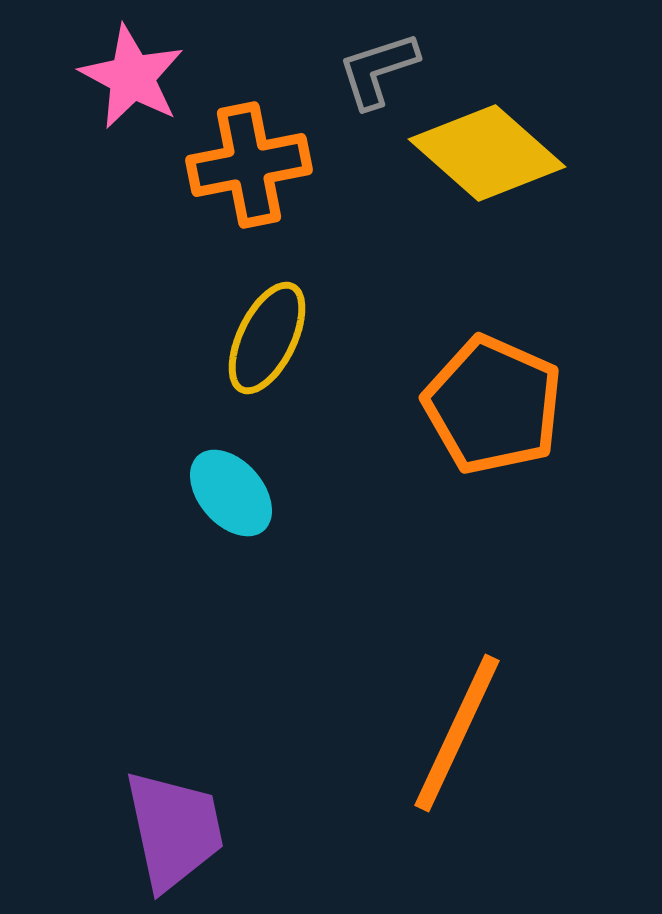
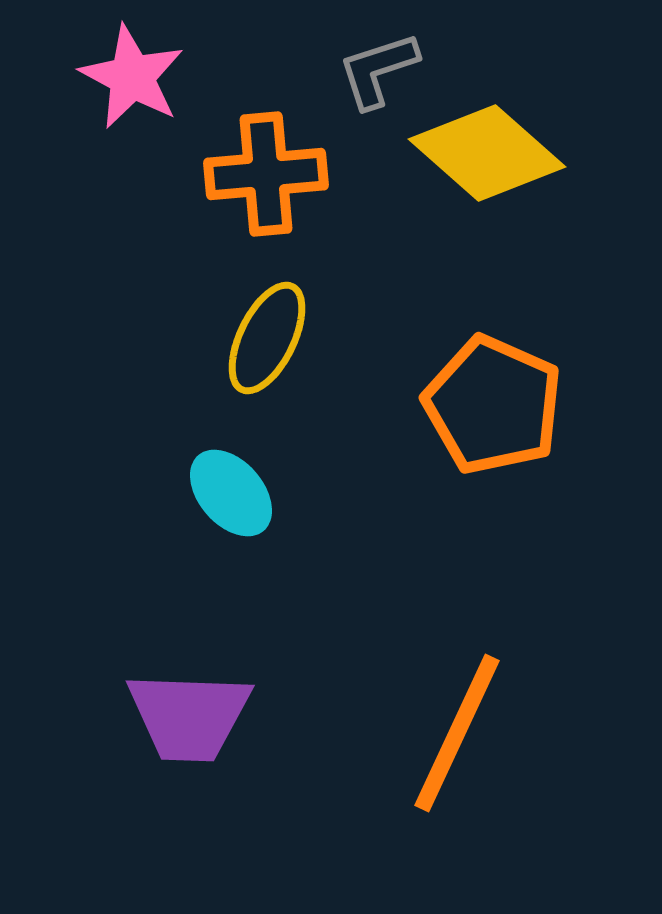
orange cross: moved 17 px right, 9 px down; rotated 6 degrees clockwise
purple trapezoid: moved 15 px right, 114 px up; rotated 104 degrees clockwise
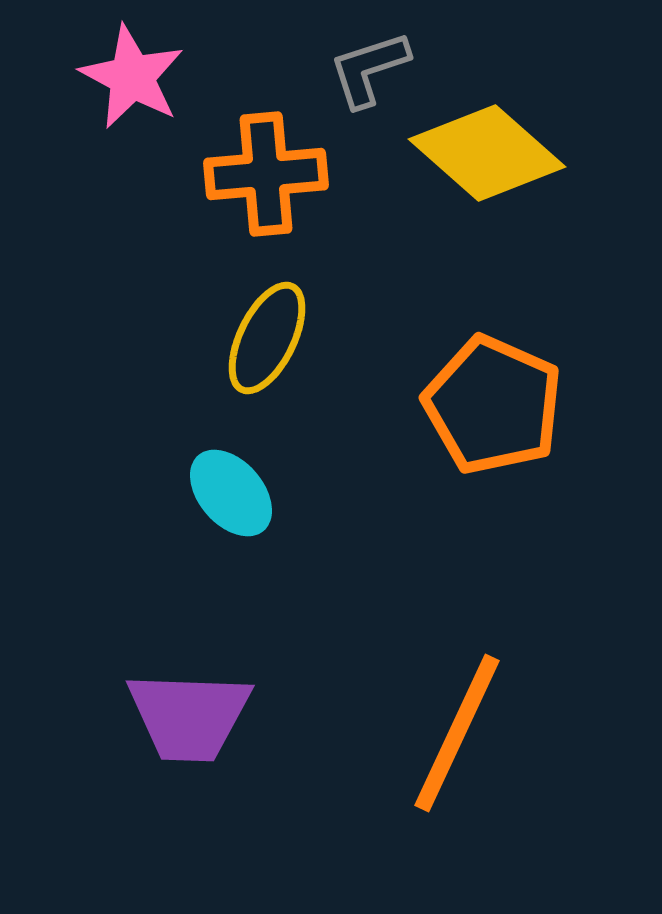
gray L-shape: moved 9 px left, 1 px up
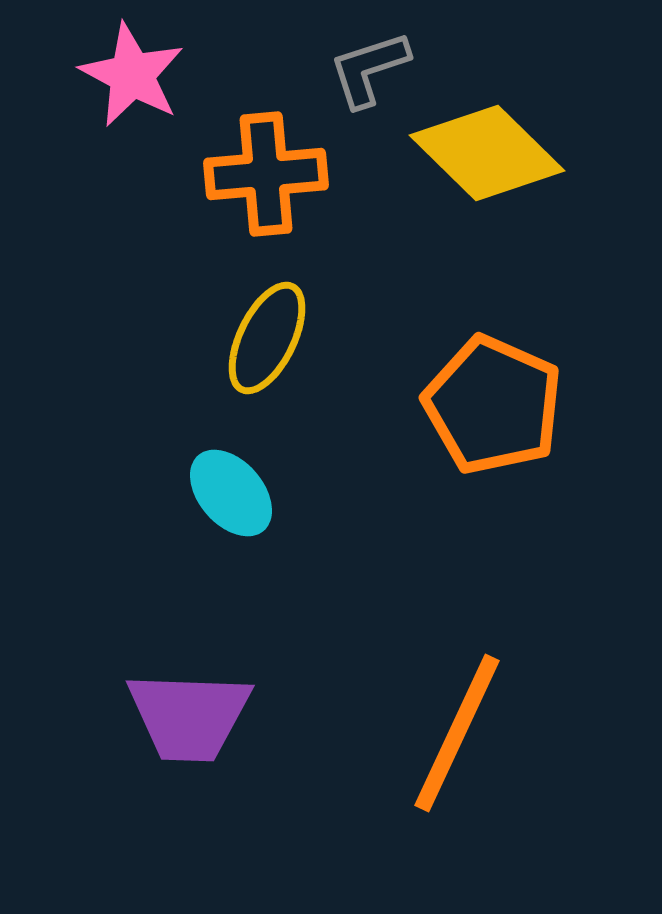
pink star: moved 2 px up
yellow diamond: rotated 3 degrees clockwise
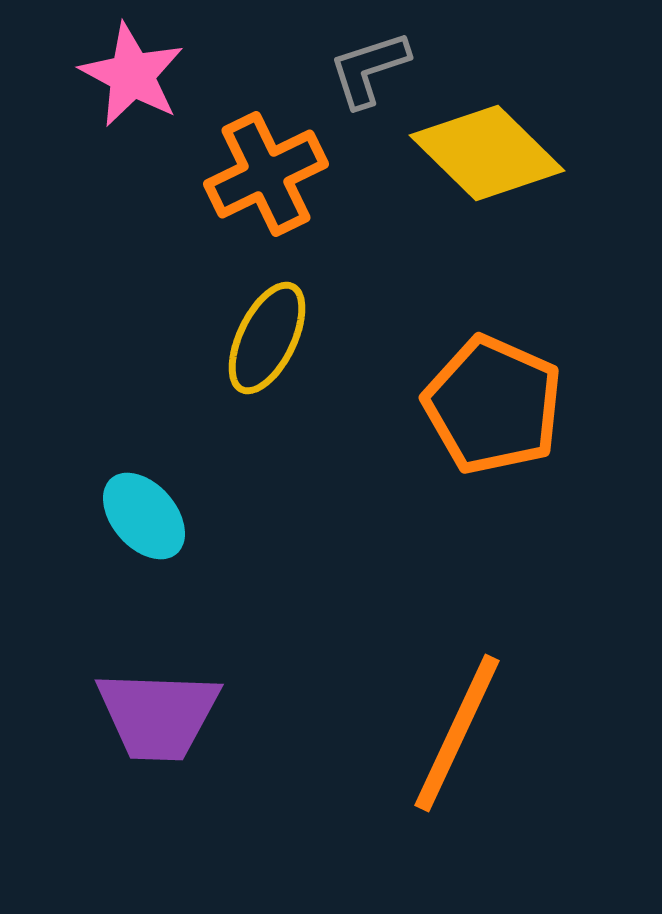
orange cross: rotated 21 degrees counterclockwise
cyan ellipse: moved 87 px left, 23 px down
purple trapezoid: moved 31 px left, 1 px up
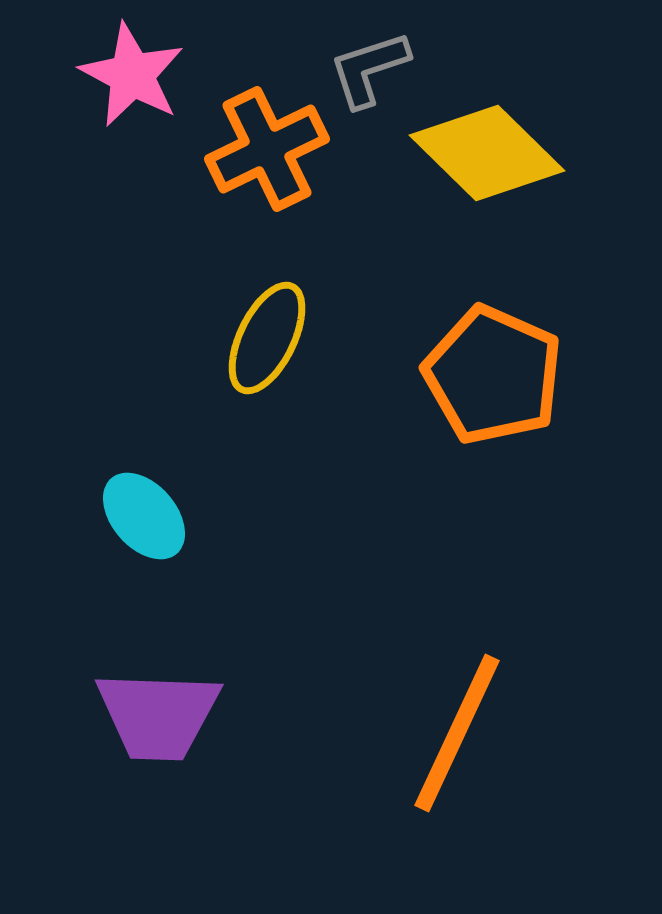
orange cross: moved 1 px right, 25 px up
orange pentagon: moved 30 px up
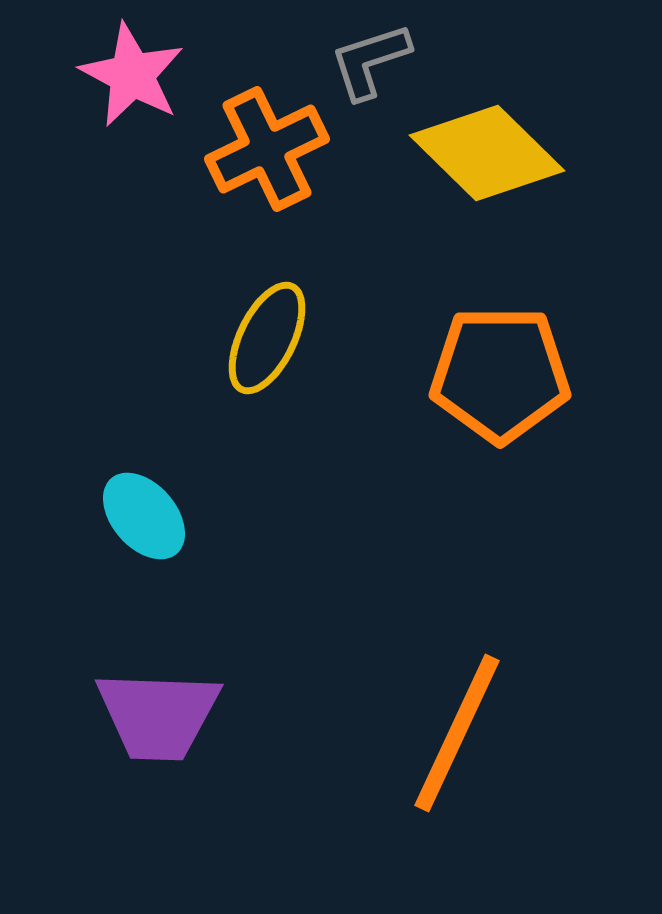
gray L-shape: moved 1 px right, 8 px up
orange pentagon: moved 7 px right, 1 px up; rotated 24 degrees counterclockwise
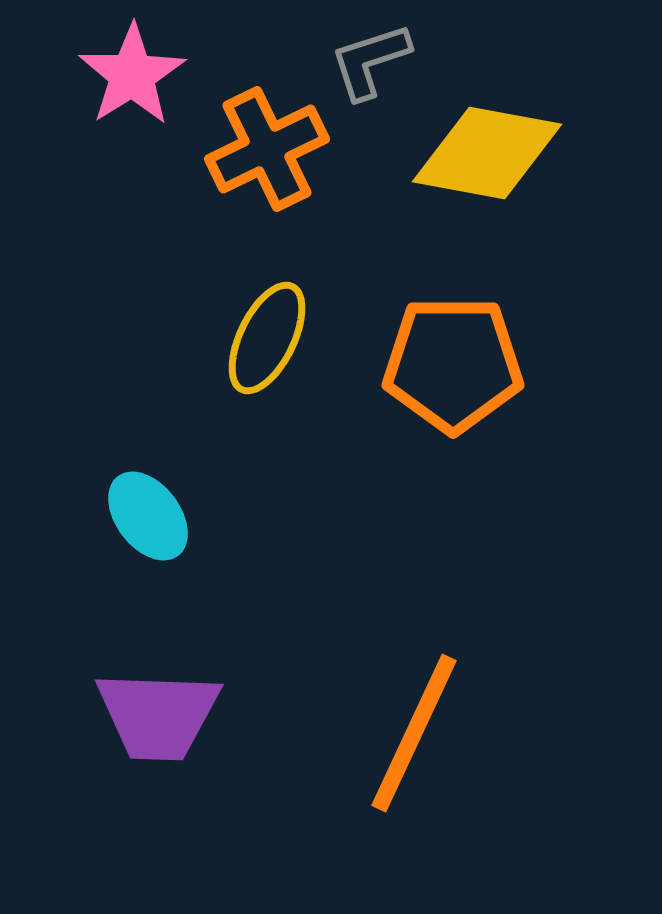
pink star: rotated 12 degrees clockwise
yellow diamond: rotated 34 degrees counterclockwise
orange pentagon: moved 47 px left, 10 px up
cyan ellipse: moved 4 px right; rotated 4 degrees clockwise
orange line: moved 43 px left
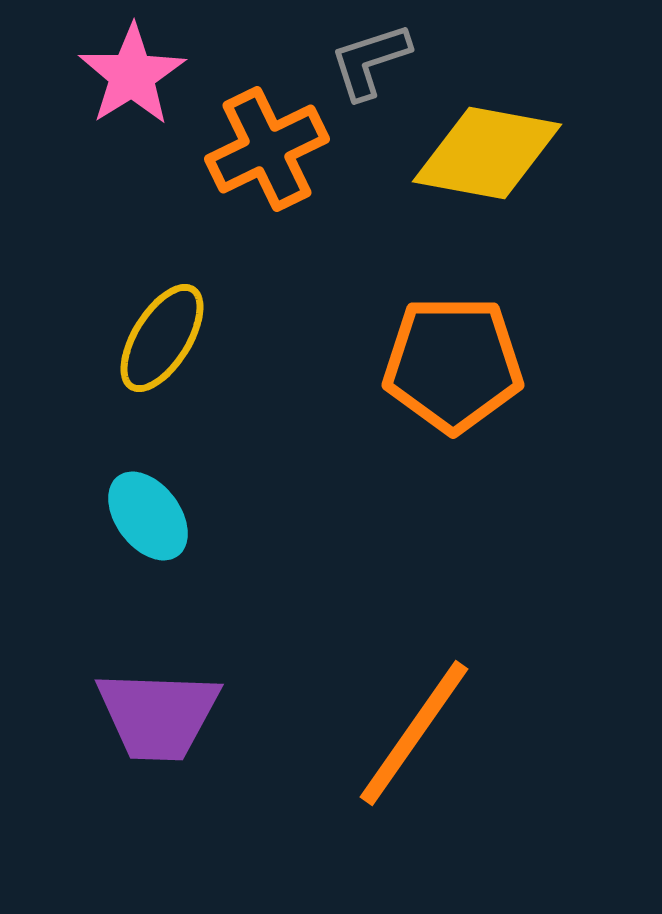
yellow ellipse: moved 105 px left; rotated 6 degrees clockwise
orange line: rotated 10 degrees clockwise
